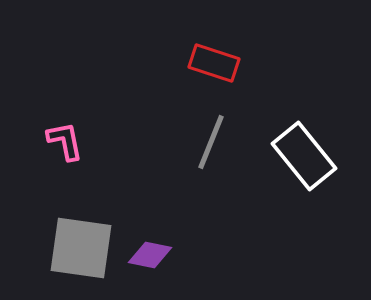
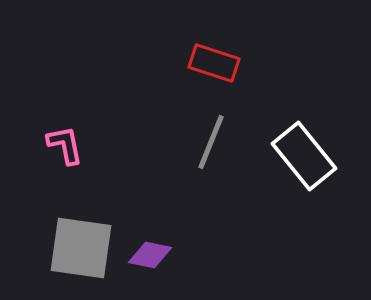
pink L-shape: moved 4 px down
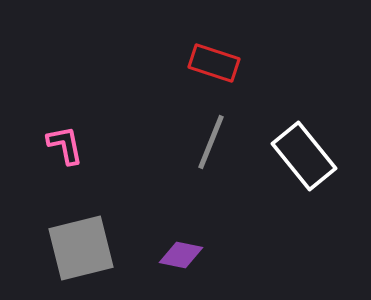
gray square: rotated 22 degrees counterclockwise
purple diamond: moved 31 px right
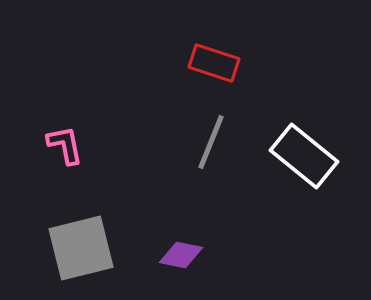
white rectangle: rotated 12 degrees counterclockwise
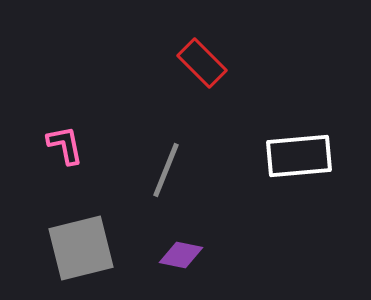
red rectangle: moved 12 px left; rotated 27 degrees clockwise
gray line: moved 45 px left, 28 px down
white rectangle: moved 5 px left; rotated 44 degrees counterclockwise
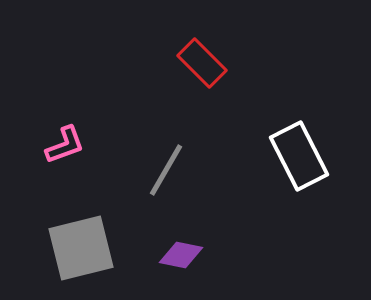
pink L-shape: rotated 81 degrees clockwise
white rectangle: rotated 68 degrees clockwise
gray line: rotated 8 degrees clockwise
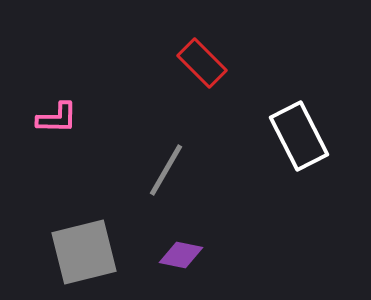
pink L-shape: moved 8 px left, 27 px up; rotated 21 degrees clockwise
white rectangle: moved 20 px up
gray square: moved 3 px right, 4 px down
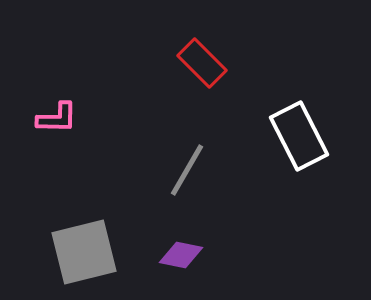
gray line: moved 21 px right
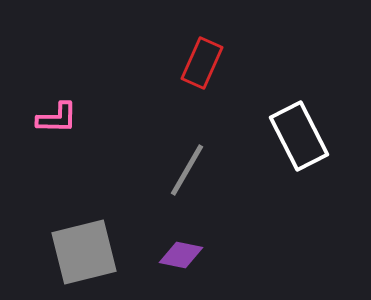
red rectangle: rotated 69 degrees clockwise
